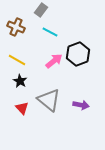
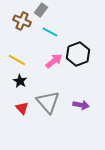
brown cross: moved 6 px right, 6 px up
gray triangle: moved 1 px left, 2 px down; rotated 10 degrees clockwise
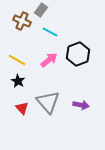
pink arrow: moved 5 px left, 1 px up
black star: moved 2 px left
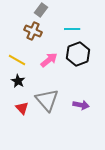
brown cross: moved 11 px right, 10 px down
cyan line: moved 22 px right, 3 px up; rotated 28 degrees counterclockwise
gray triangle: moved 1 px left, 2 px up
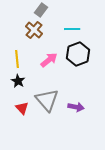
brown cross: moved 1 px right, 1 px up; rotated 18 degrees clockwise
yellow line: moved 1 px up; rotated 54 degrees clockwise
purple arrow: moved 5 px left, 2 px down
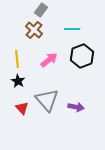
black hexagon: moved 4 px right, 2 px down
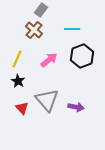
yellow line: rotated 30 degrees clockwise
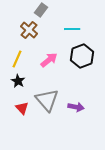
brown cross: moved 5 px left
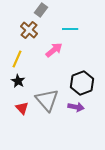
cyan line: moved 2 px left
black hexagon: moved 27 px down
pink arrow: moved 5 px right, 10 px up
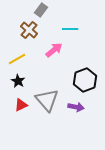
yellow line: rotated 36 degrees clockwise
black hexagon: moved 3 px right, 3 px up
red triangle: moved 1 px left, 3 px up; rotated 48 degrees clockwise
